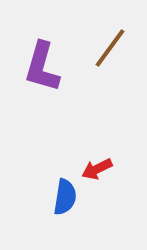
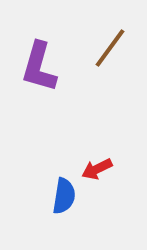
purple L-shape: moved 3 px left
blue semicircle: moved 1 px left, 1 px up
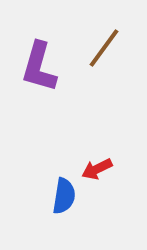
brown line: moved 6 px left
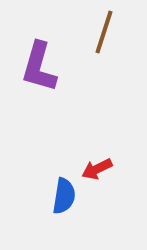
brown line: moved 16 px up; rotated 18 degrees counterclockwise
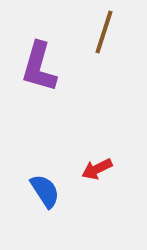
blue semicircle: moved 19 px left, 5 px up; rotated 42 degrees counterclockwise
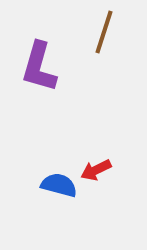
red arrow: moved 1 px left, 1 px down
blue semicircle: moved 14 px right, 6 px up; rotated 42 degrees counterclockwise
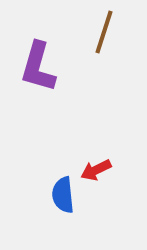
purple L-shape: moved 1 px left
blue semicircle: moved 4 px right, 10 px down; rotated 111 degrees counterclockwise
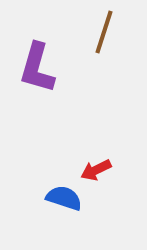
purple L-shape: moved 1 px left, 1 px down
blue semicircle: moved 1 px right, 3 px down; rotated 114 degrees clockwise
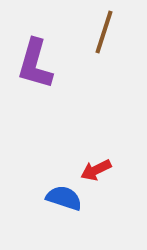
purple L-shape: moved 2 px left, 4 px up
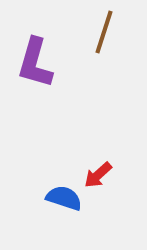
purple L-shape: moved 1 px up
red arrow: moved 2 px right, 5 px down; rotated 16 degrees counterclockwise
